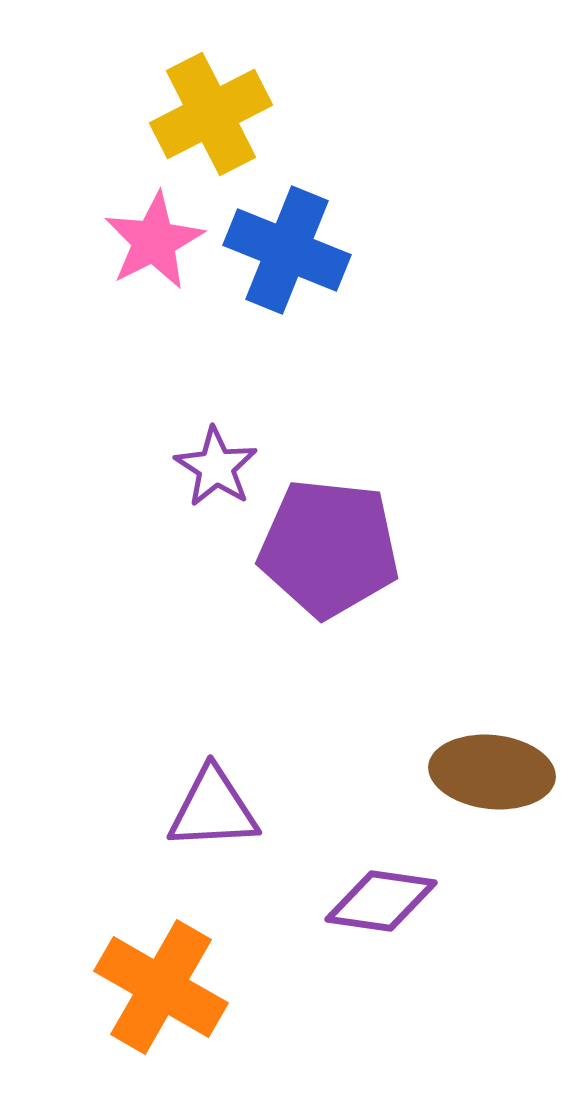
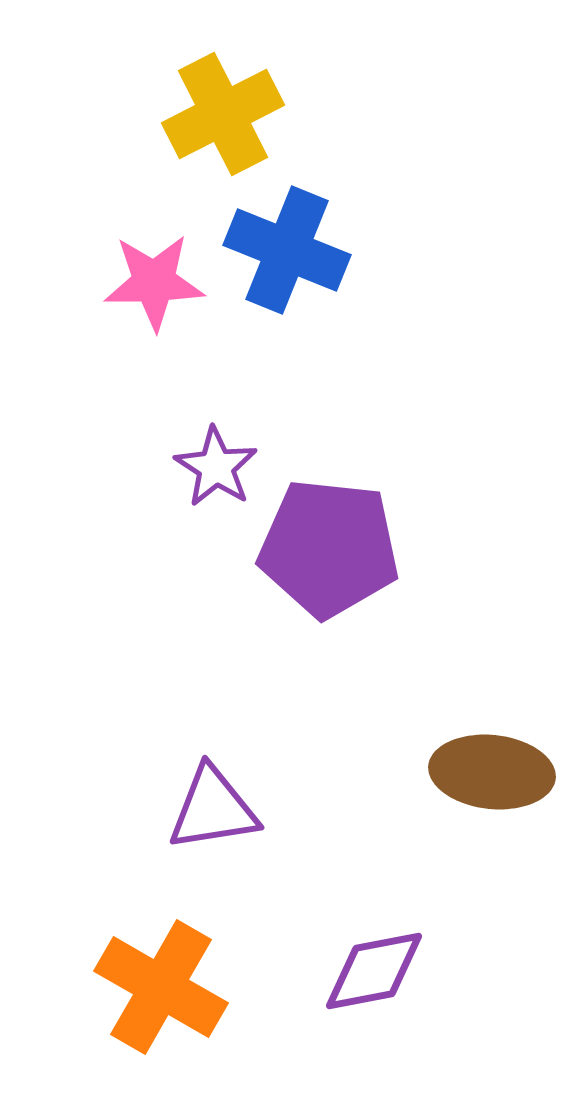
yellow cross: moved 12 px right
pink star: moved 41 px down; rotated 26 degrees clockwise
purple triangle: rotated 6 degrees counterclockwise
purple diamond: moved 7 px left, 70 px down; rotated 19 degrees counterclockwise
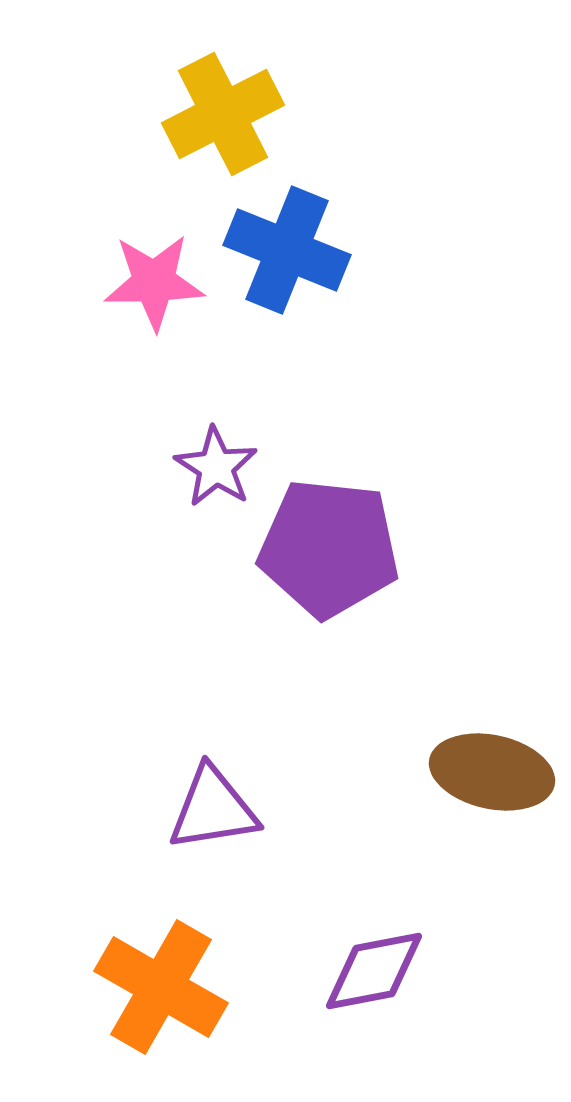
brown ellipse: rotated 6 degrees clockwise
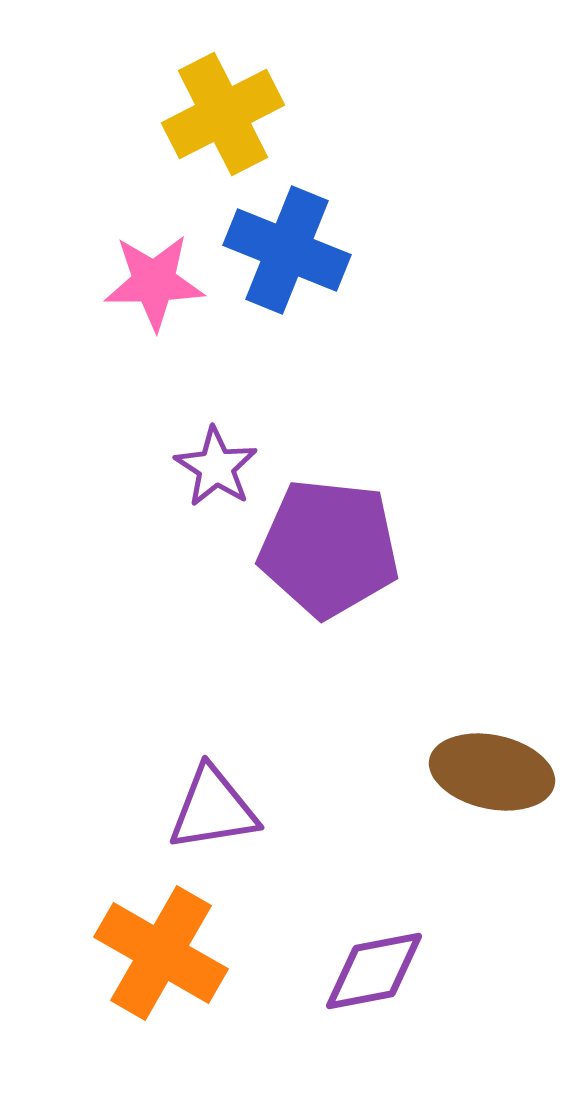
orange cross: moved 34 px up
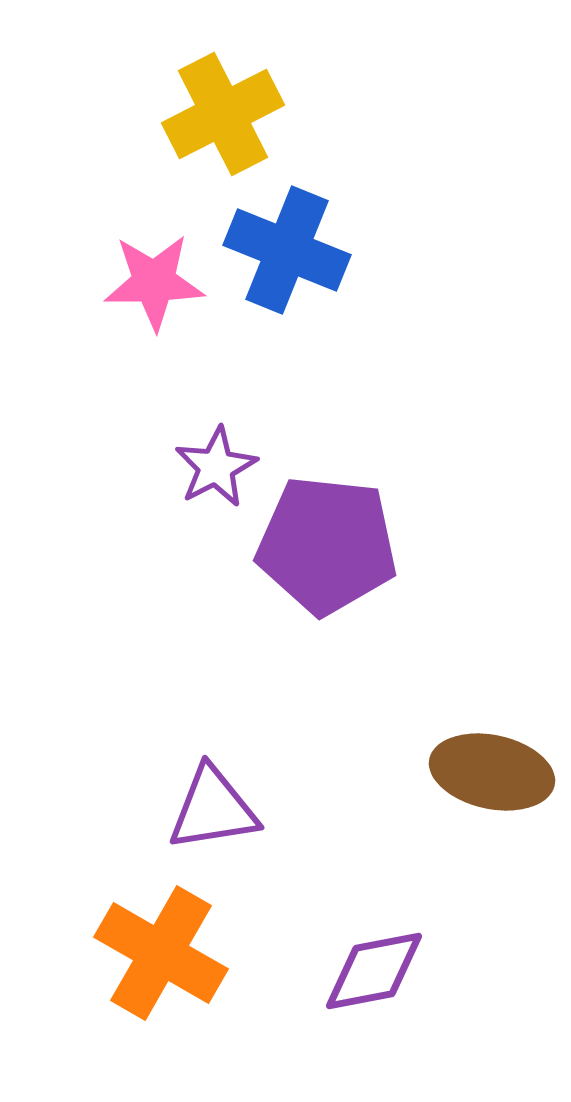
purple star: rotated 12 degrees clockwise
purple pentagon: moved 2 px left, 3 px up
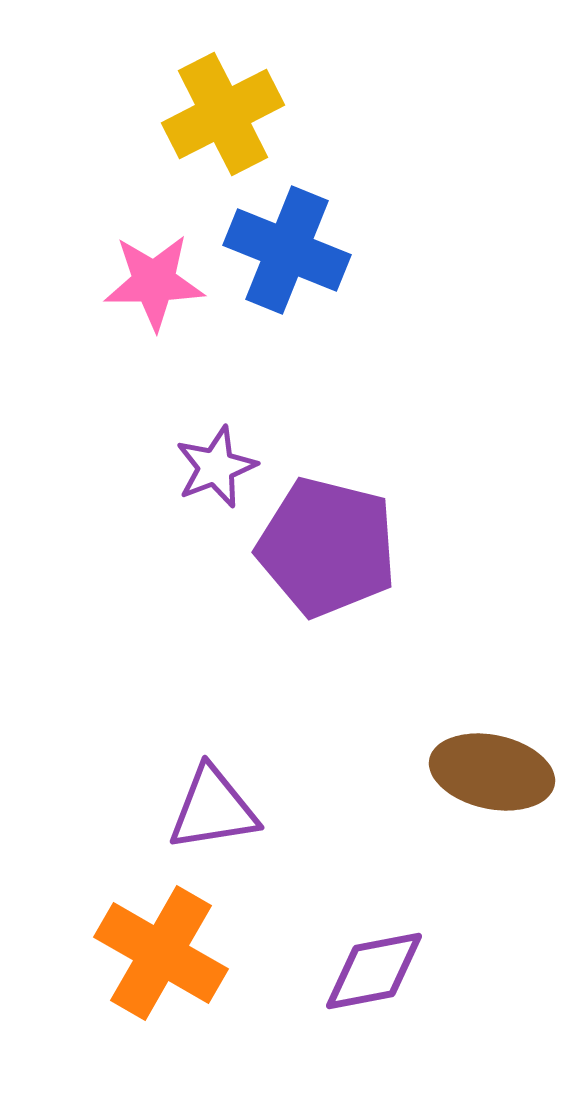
purple star: rotated 6 degrees clockwise
purple pentagon: moved 2 px down; rotated 8 degrees clockwise
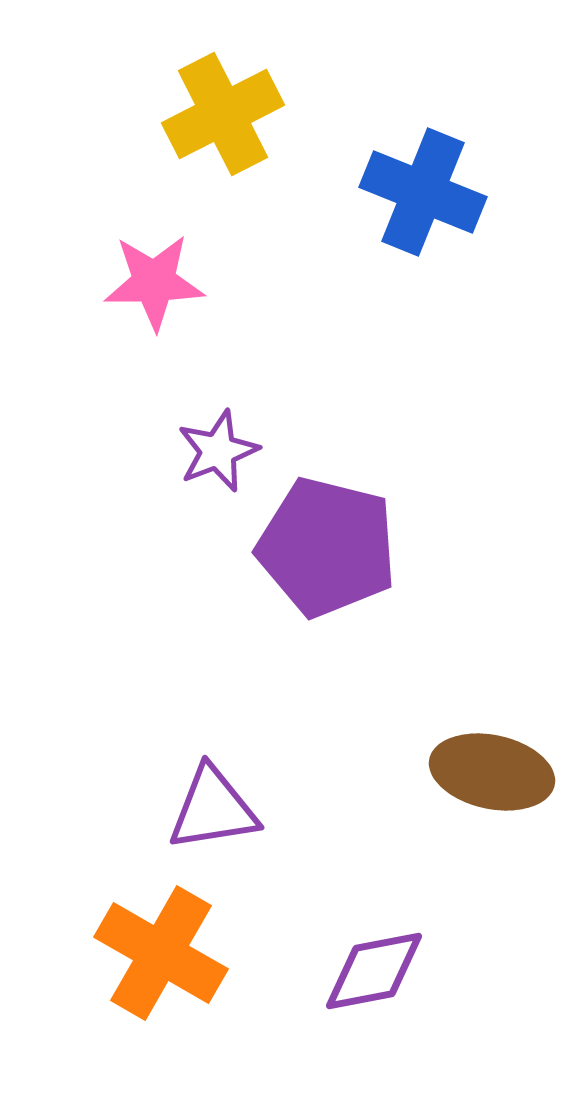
blue cross: moved 136 px right, 58 px up
purple star: moved 2 px right, 16 px up
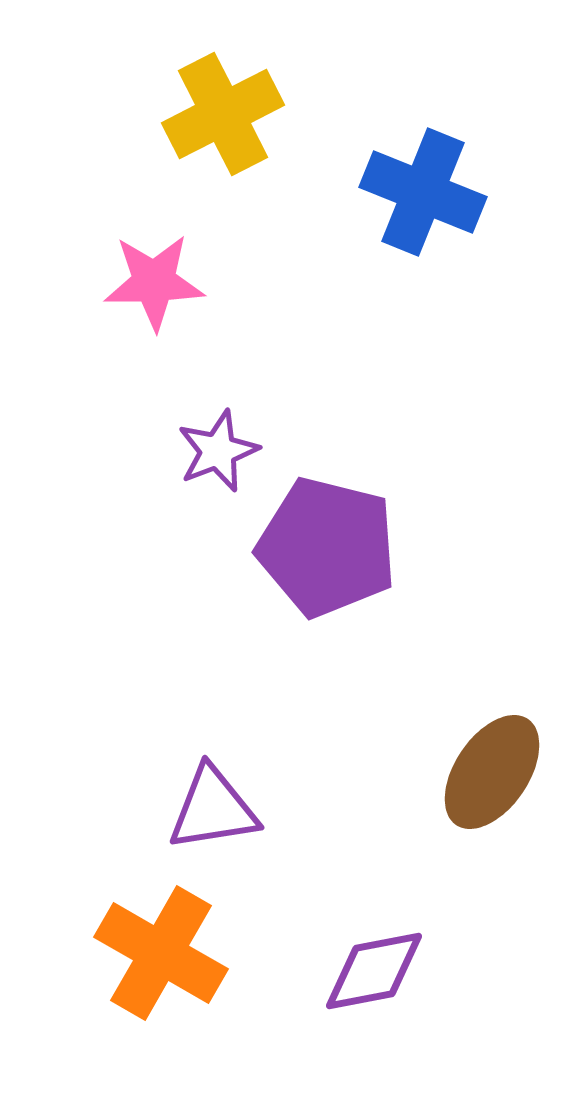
brown ellipse: rotated 68 degrees counterclockwise
